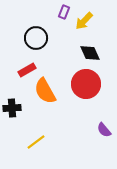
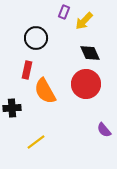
red rectangle: rotated 48 degrees counterclockwise
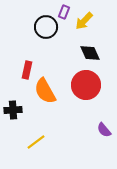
black circle: moved 10 px right, 11 px up
red circle: moved 1 px down
black cross: moved 1 px right, 2 px down
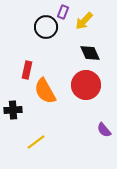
purple rectangle: moved 1 px left
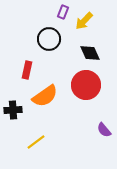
black circle: moved 3 px right, 12 px down
orange semicircle: moved 5 px down; rotated 96 degrees counterclockwise
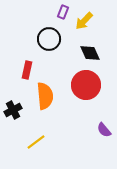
orange semicircle: rotated 60 degrees counterclockwise
black cross: rotated 24 degrees counterclockwise
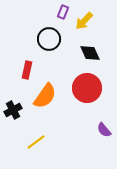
red circle: moved 1 px right, 3 px down
orange semicircle: rotated 40 degrees clockwise
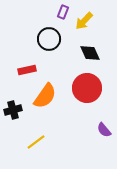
red rectangle: rotated 66 degrees clockwise
black cross: rotated 12 degrees clockwise
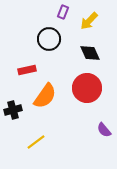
yellow arrow: moved 5 px right
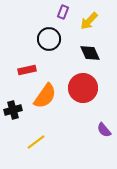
red circle: moved 4 px left
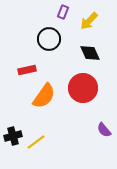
orange semicircle: moved 1 px left
black cross: moved 26 px down
